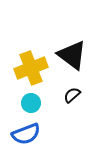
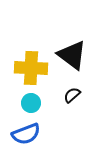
yellow cross: rotated 24 degrees clockwise
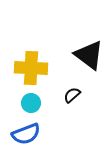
black triangle: moved 17 px right
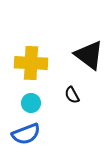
yellow cross: moved 5 px up
black semicircle: rotated 78 degrees counterclockwise
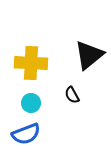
black triangle: rotated 44 degrees clockwise
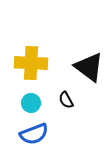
black triangle: moved 12 px down; rotated 44 degrees counterclockwise
black semicircle: moved 6 px left, 5 px down
blue semicircle: moved 8 px right
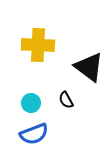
yellow cross: moved 7 px right, 18 px up
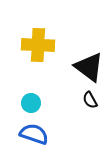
black semicircle: moved 24 px right
blue semicircle: rotated 140 degrees counterclockwise
